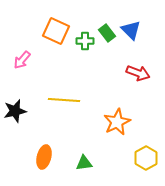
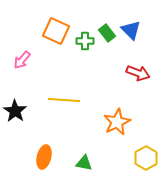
black star: rotated 25 degrees counterclockwise
green triangle: rotated 18 degrees clockwise
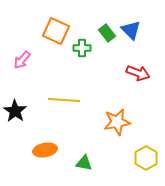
green cross: moved 3 px left, 7 px down
orange star: rotated 16 degrees clockwise
orange ellipse: moved 1 px right, 7 px up; rotated 65 degrees clockwise
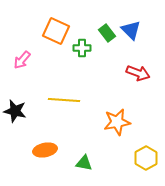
black star: rotated 20 degrees counterclockwise
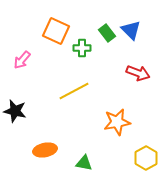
yellow line: moved 10 px right, 9 px up; rotated 32 degrees counterclockwise
